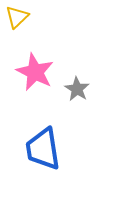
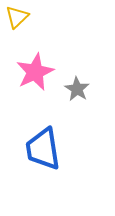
pink star: rotated 21 degrees clockwise
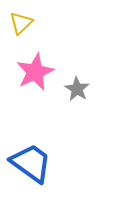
yellow triangle: moved 4 px right, 6 px down
blue trapezoid: moved 12 px left, 14 px down; rotated 135 degrees clockwise
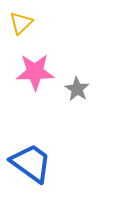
pink star: rotated 24 degrees clockwise
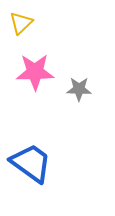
gray star: moved 2 px right; rotated 30 degrees counterclockwise
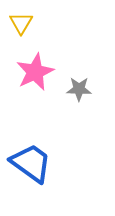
yellow triangle: rotated 15 degrees counterclockwise
pink star: rotated 24 degrees counterclockwise
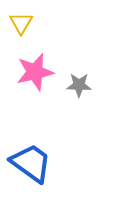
pink star: rotated 12 degrees clockwise
gray star: moved 4 px up
